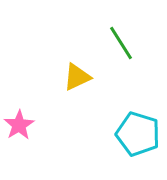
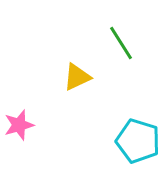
pink star: rotated 16 degrees clockwise
cyan pentagon: moved 7 px down
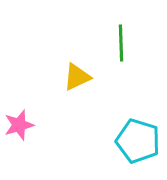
green line: rotated 30 degrees clockwise
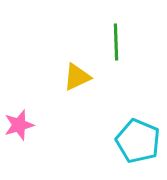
green line: moved 5 px left, 1 px up
cyan pentagon: rotated 6 degrees clockwise
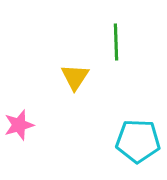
yellow triangle: moved 2 px left; rotated 32 degrees counterclockwise
cyan pentagon: rotated 21 degrees counterclockwise
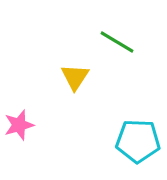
green line: moved 1 px right; rotated 57 degrees counterclockwise
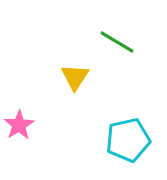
pink star: rotated 16 degrees counterclockwise
cyan pentagon: moved 10 px left, 1 px up; rotated 15 degrees counterclockwise
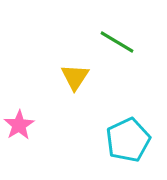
cyan pentagon: rotated 12 degrees counterclockwise
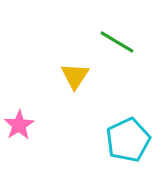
yellow triangle: moved 1 px up
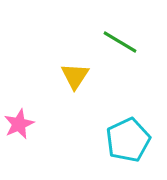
green line: moved 3 px right
pink star: moved 1 px up; rotated 8 degrees clockwise
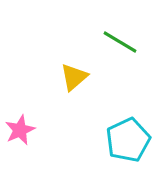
yellow triangle: moved 1 px left, 1 px down; rotated 16 degrees clockwise
pink star: moved 1 px right, 6 px down
